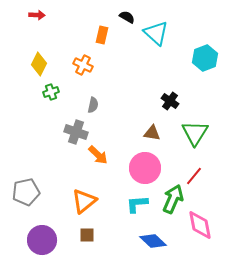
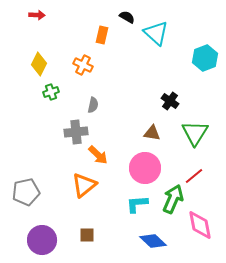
gray cross: rotated 25 degrees counterclockwise
red line: rotated 12 degrees clockwise
orange triangle: moved 16 px up
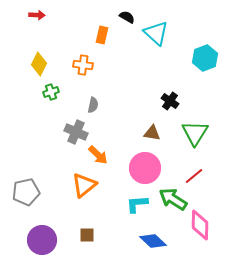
orange cross: rotated 18 degrees counterclockwise
gray cross: rotated 30 degrees clockwise
green arrow: rotated 80 degrees counterclockwise
pink diamond: rotated 12 degrees clockwise
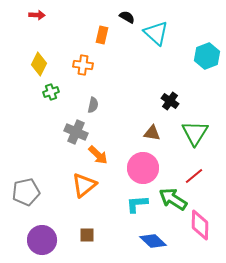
cyan hexagon: moved 2 px right, 2 px up
pink circle: moved 2 px left
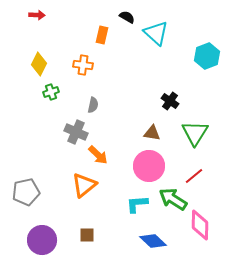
pink circle: moved 6 px right, 2 px up
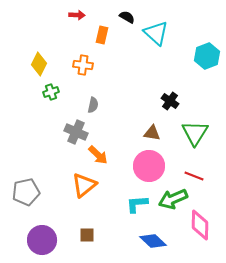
red arrow: moved 40 px right
red line: rotated 60 degrees clockwise
green arrow: rotated 56 degrees counterclockwise
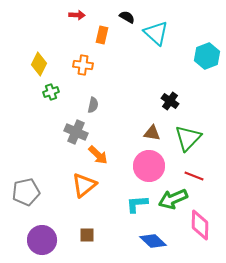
green triangle: moved 7 px left, 5 px down; rotated 12 degrees clockwise
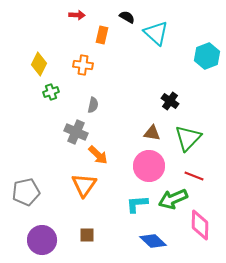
orange triangle: rotated 16 degrees counterclockwise
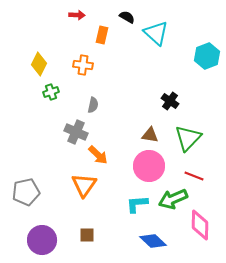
brown triangle: moved 2 px left, 2 px down
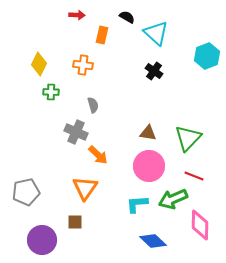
green cross: rotated 21 degrees clockwise
black cross: moved 16 px left, 30 px up
gray semicircle: rotated 28 degrees counterclockwise
brown triangle: moved 2 px left, 2 px up
orange triangle: moved 1 px right, 3 px down
brown square: moved 12 px left, 13 px up
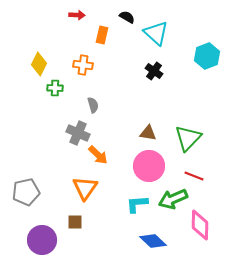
green cross: moved 4 px right, 4 px up
gray cross: moved 2 px right, 1 px down
